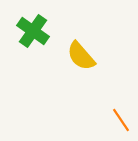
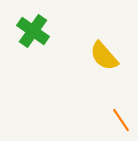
yellow semicircle: moved 23 px right
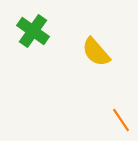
yellow semicircle: moved 8 px left, 4 px up
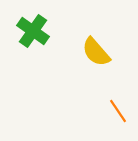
orange line: moved 3 px left, 9 px up
